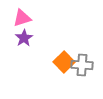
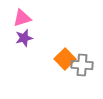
purple star: rotated 18 degrees clockwise
orange square: moved 1 px right, 3 px up
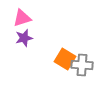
orange square: rotated 15 degrees counterclockwise
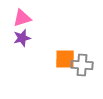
purple star: moved 2 px left
orange square: rotated 30 degrees counterclockwise
